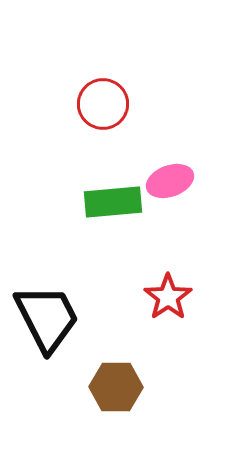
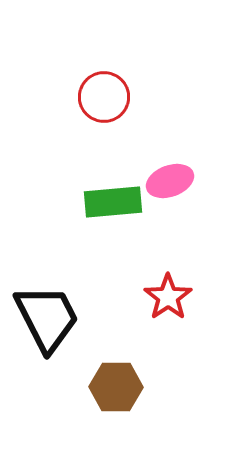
red circle: moved 1 px right, 7 px up
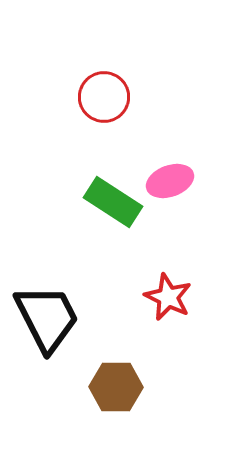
green rectangle: rotated 38 degrees clockwise
red star: rotated 12 degrees counterclockwise
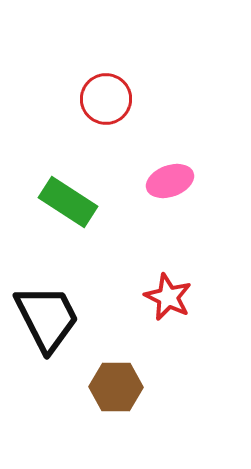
red circle: moved 2 px right, 2 px down
green rectangle: moved 45 px left
